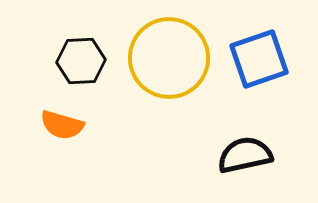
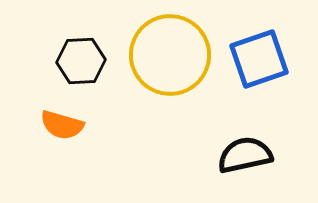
yellow circle: moved 1 px right, 3 px up
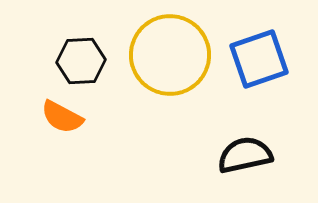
orange semicircle: moved 8 px up; rotated 12 degrees clockwise
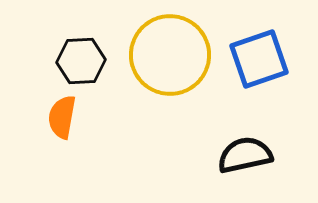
orange semicircle: rotated 72 degrees clockwise
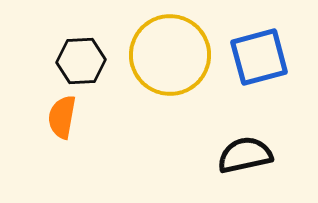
blue square: moved 2 px up; rotated 4 degrees clockwise
